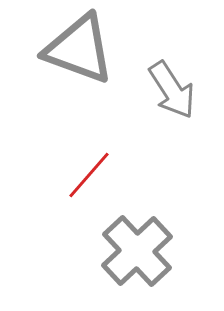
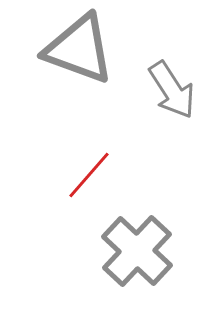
gray cross: rotated 4 degrees counterclockwise
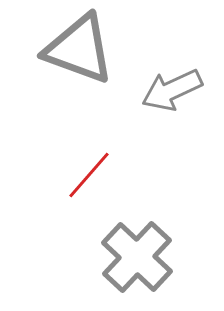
gray arrow: rotated 98 degrees clockwise
gray cross: moved 6 px down
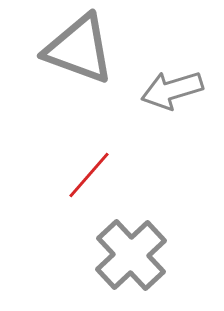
gray arrow: rotated 8 degrees clockwise
gray cross: moved 6 px left, 2 px up; rotated 4 degrees clockwise
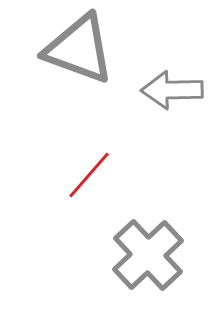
gray arrow: rotated 16 degrees clockwise
gray cross: moved 17 px right
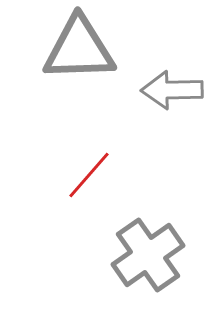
gray triangle: rotated 22 degrees counterclockwise
gray cross: rotated 8 degrees clockwise
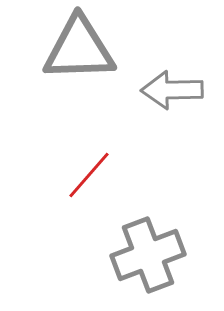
gray cross: rotated 14 degrees clockwise
